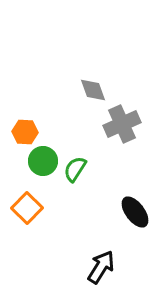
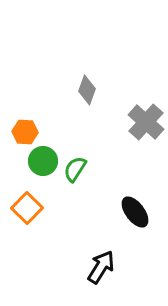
gray diamond: moved 6 px left; rotated 40 degrees clockwise
gray cross: moved 24 px right, 2 px up; rotated 24 degrees counterclockwise
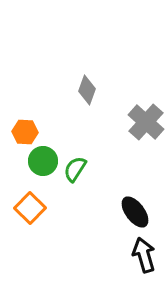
orange square: moved 3 px right
black arrow: moved 43 px right, 12 px up; rotated 48 degrees counterclockwise
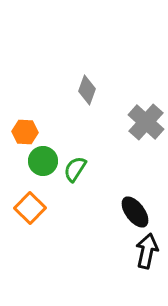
black arrow: moved 3 px right, 4 px up; rotated 28 degrees clockwise
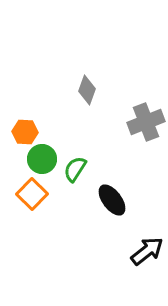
gray cross: rotated 27 degrees clockwise
green circle: moved 1 px left, 2 px up
orange square: moved 2 px right, 14 px up
black ellipse: moved 23 px left, 12 px up
black arrow: rotated 40 degrees clockwise
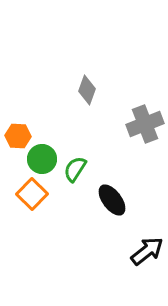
gray cross: moved 1 px left, 2 px down
orange hexagon: moved 7 px left, 4 px down
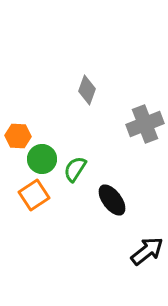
orange square: moved 2 px right, 1 px down; rotated 12 degrees clockwise
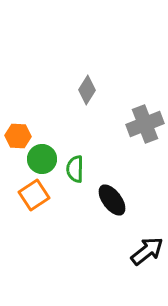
gray diamond: rotated 12 degrees clockwise
green semicircle: rotated 32 degrees counterclockwise
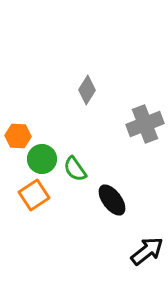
green semicircle: rotated 36 degrees counterclockwise
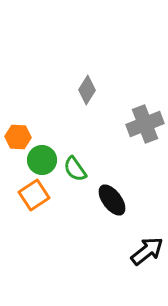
orange hexagon: moved 1 px down
green circle: moved 1 px down
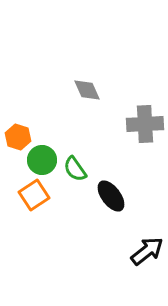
gray diamond: rotated 56 degrees counterclockwise
gray cross: rotated 18 degrees clockwise
orange hexagon: rotated 15 degrees clockwise
black ellipse: moved 1 px left, 4 px up
